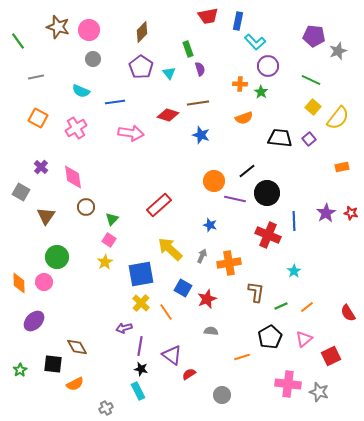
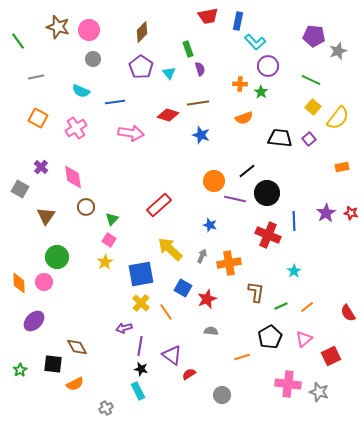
gray square at (21, 192): moved 1 px left, 3 px up
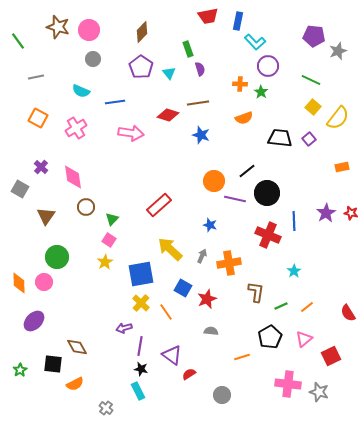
gray cross at (106, 408): rotated 24 degrees counterclockwise
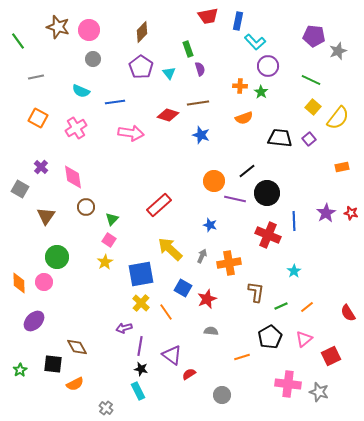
orange cross at (240, 84): moved 2 px down
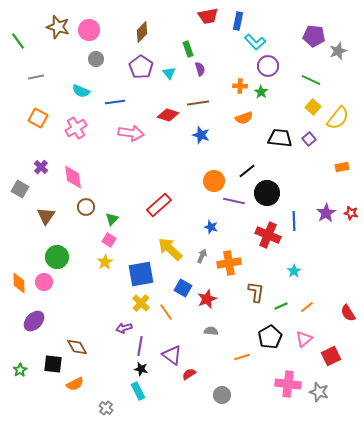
gray circle at (93, 59): moved 3 px right
purple line at (235, 199): moved 1 px left, 2 px down
blue star at (210, 225): moved 1 px right, 2 px down
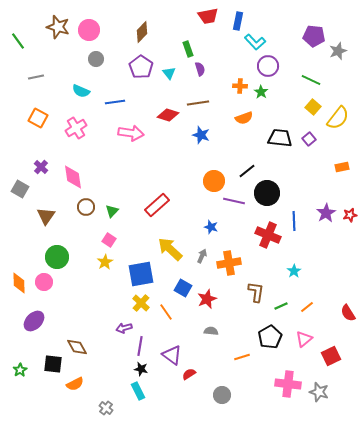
red rectangle at (159, 205): moved 2 px left
red star at (351, 213): moved 1 px left, 2 px down; rotated 24 degrees counterclockwise
green triangle at (112, 219): moved 8 px up
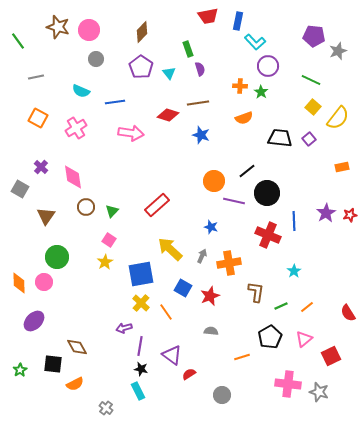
red star at (207, 299): moved 3 px right, 3 px up
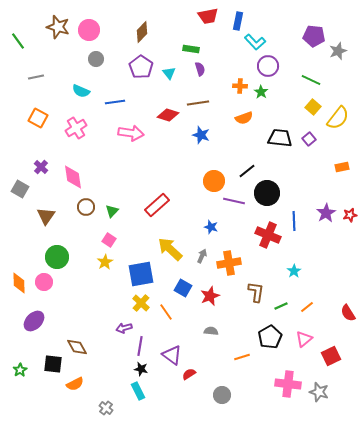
green rectangle at (188, 49): moved 3 px right; rotated 63 degrees counterclockwise
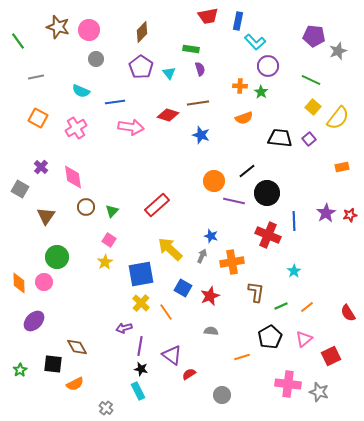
pink arrow at (131, 133): moved 6 px up
blue star at (211, 227): moved 9 px down
orange cross at (229, 263): moved 3 px right, 1 px up
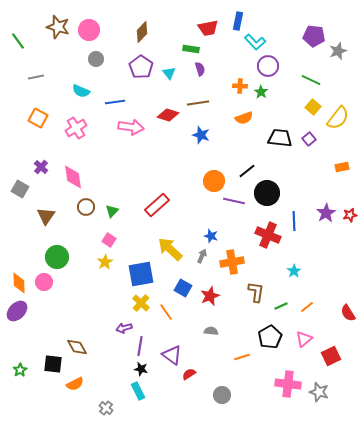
red trapezoid at (208, 16): moved 12 px down
purple ellipse at (34, 321): moved 17 px left, 10 px up
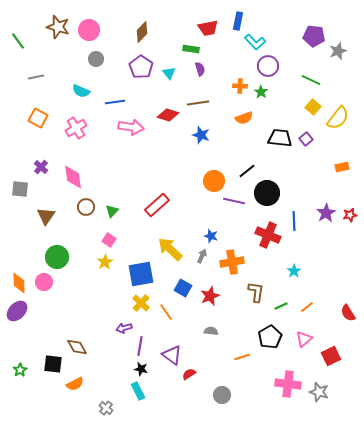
purple square at (309, 139): moved 3 px left
gray square at (20, 189): rotated 24 degrees counterclockwise
